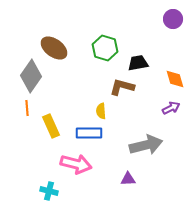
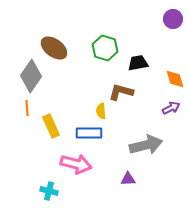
brown L-shape: moved 1 px left, 5 px down
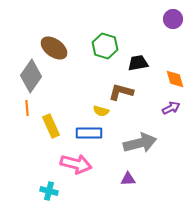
green hexagon: moved 2 px up
yellow semicircle: rotated 70 degrees counterclockwise
gray arrow: moved 6 px left, 2 px up
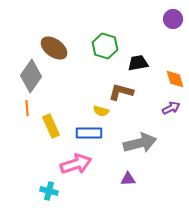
pink arrow: rotated 32 degrees counterclockwise
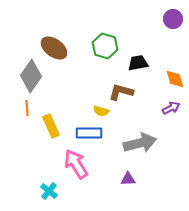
pink arrow: rotated 104 degrees counterclockwise
cyan cross: rotated 24 degrees clockwise
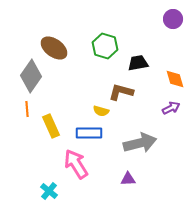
orange line: moved 1 px down
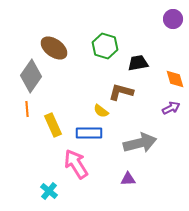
yellow semicircle: rotated 21 degrees clockwise
yellow rectangle: moved 2 px right, 1 px up
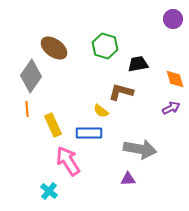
black trapezoid: moved 1 px down
gray arrow: moved 6 px down; rotated 24 degrees clockwise
pink arrow: moved 8 px left, 3 px up
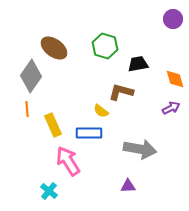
purple triangle: moved 7 px down
